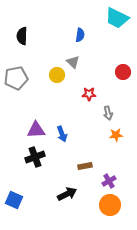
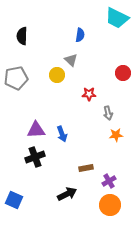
gray triangle: moved 2 px left, 2 px up
red circle: moved 1 px down
brown rectangle: moved 1 px right, 2 px down
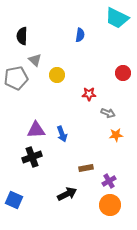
gray triangle: moved 36 px left
gray arrow: rotated 56 degrees counterclockwise
black cross: moved 3 px left
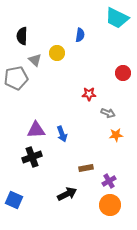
yellow circle: moved 22 px up
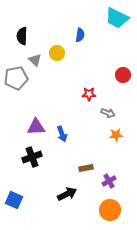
red circle: moved 2 px down
purple triangle: moved 3 px up
orange circle: moved 5 px down
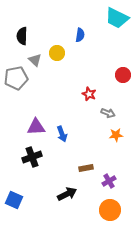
red star: rotated 24 degrees clockwise
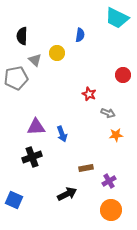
orange circle: moved 1 px right
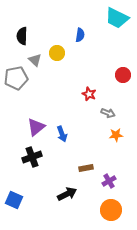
purple triangle: rotated 36 degrees counterclockwise
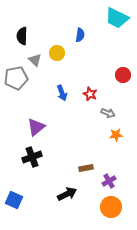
red star: moved 1 px right
blue arrow: moved 41 px up
orange circle: moved 3 px up
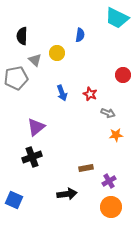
black arrow: rotated 18 degrees clockwise
